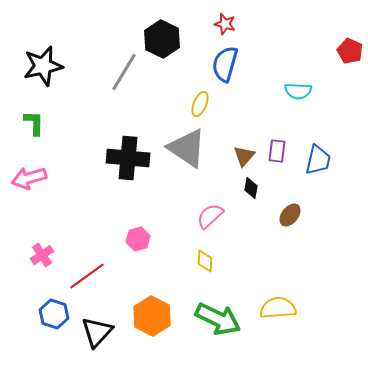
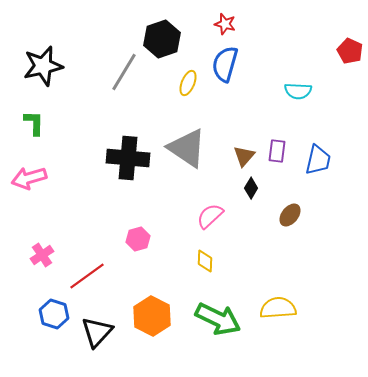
black hexagon: rotated 15 degrees clockwise
yellow ellipse: moved 12 px left, 21 px up
black diamond: rotated 20 degrees clockwise
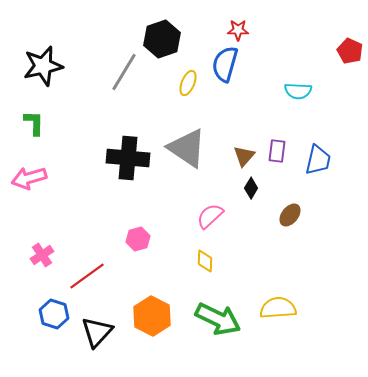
red star: moved 13 px right, 6 px down; rotated 15 degrees counterclockwise
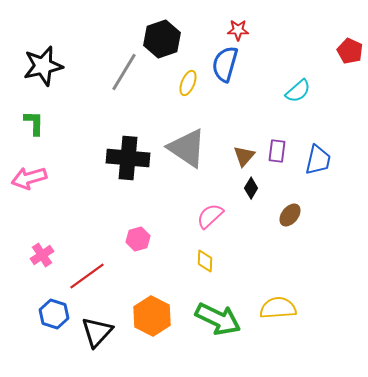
cyan semicircle: rotated 44 degrees counterclockwise
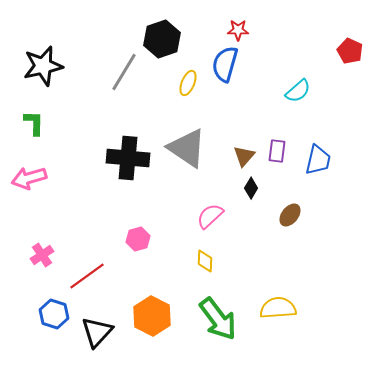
green arrow: rotated 27 degrees clockwise
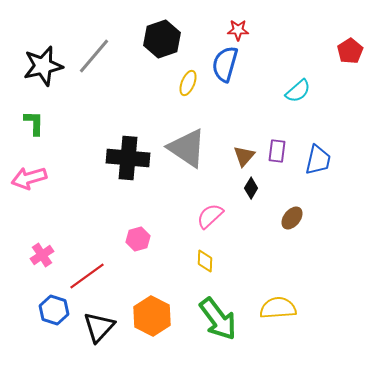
red pentagon: rotated 15 degrees clockwise
gray line: moved 30 px left, 16 px up; rotated 9 degrees clockwise
brown ellipse: moved 2 px right, 3 px down
blue hexagon: moved 4 px up
black triangle: moved 2 px right, 5 px up
